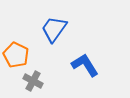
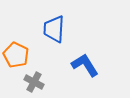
blue trapezoid: rotated 32 degrees counterclockwise
gray cross: moved 1 px right, 1 px down
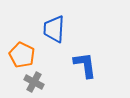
orange pentagon: moved 6 px right
blue L-shape: rotated 24 degrees clockwise
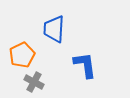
orange pentagon: rotated 20 degrees clockwise
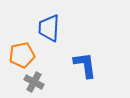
blue trapezoid: moved 5 px left, 1 px up
orange pentagon: rotated 15 degrees clockwise
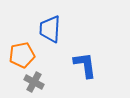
blue trapezoid: moved 1 px right, 1 px down
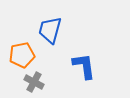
blue trapezoid: moved 1 px down; rotated 12 degrees clockwise
blue L-shape: moved 1 px left, 1 px down
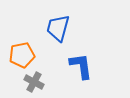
blue trapezoid: moved 8 px right, 2 px up
blue L-shape: moved 3 px left
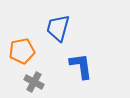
orange pentagon: moved 4 px up
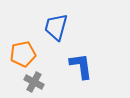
blue trapezoid: moved 2 px left, 1 px up
orange pentagon: moved 1 px right, 3 px down
